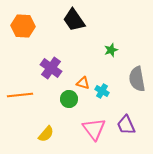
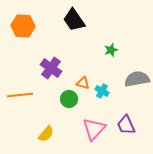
gray semicircle: rotated 90 degrees clockwise
pink triangle: rotated 20 degrees clockwise
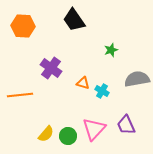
green circle: moved 1 px left, 37 px down
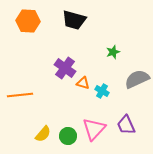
black trapezoid: rotated 40 degrees counterclockwise
orange hexagon: moved 5 px right, 5 px up
green star: moved 2 px right, 2 px down
purple cross: moved 14 px right
gray semicircle: rotated 15 degrees counterclockwise
yellow semicircle: moved 3 px left
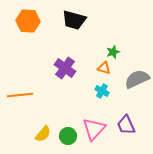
orange triangle: moved 21 px right, 15 px up
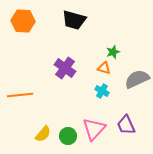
orange hexagon: moved 5 px left
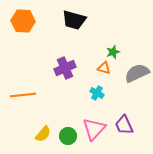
purple cross: rotated 30 degrees clockwise
gray semicircle: moved 6 px up
cyan cross: moved 5 px left, 2 px down
orange line: moved 3 px right
purple trapezoid: moved 2 px left
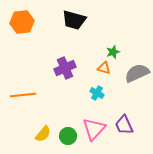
orange hexagon: moved 1 px left, 1 px down; rotated 10 degrees counterclockwise
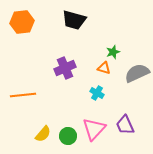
purple trapezoid: moved 1 px right
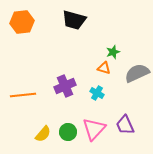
purple cross: moved 18 px down
green circle: moved 4 px up
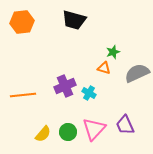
cyan cross: moved 8 px left
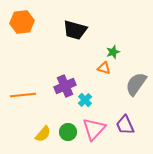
black trapezoid: moved 1 px right, 10 px down
gray semicircle: moved 1 px left, 11 px down; rotated 30 degrees counterclockwise
cyan cross: moved 4 px left, 7 px down; rotated 16 degrees clockwise
